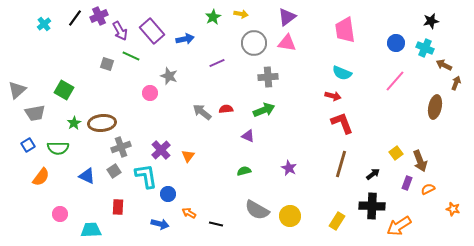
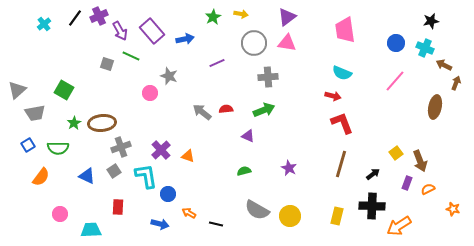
orange triangle at (188, 156): rotated 48 degrees counterclockwise
yellow rectangle at (337, 221): moved 5 px up; rotated 18 degrees counterclockwise
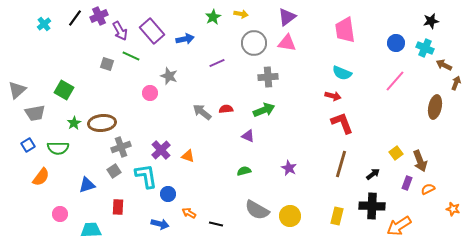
blue triangle at (87, 176): moved 9 px down; rotated 42 degrees counterclockwise
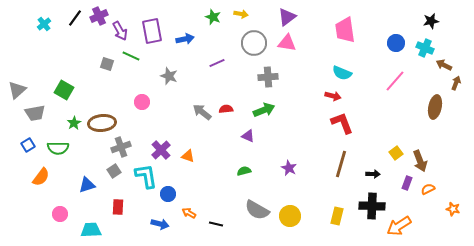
green star at (213, 17): rotated 21 degrees counterclockwise
purple rectangle at (152, 31): rotated 30 degrees clockwise
pink circle at (150, 93): moved 8 px left, 9 px down
black arrow at (373, 174): rotated 40 degrees clockwise
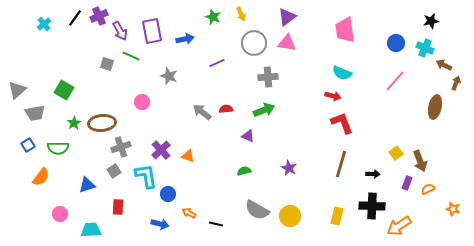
yellow arrow at (241, 14): rotated 56 degrees clockwise
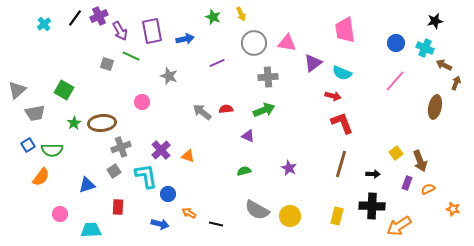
purple triangle at (287, 17): moved 26 px right, 46 px down
black star at (431, 21): moved 4 px right
green semicircle at (58, 148): moved 6 px left, 2 px down
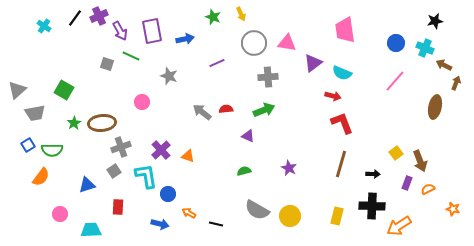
cyan cross at (44, 24): moved 2 px down; rotated 16 degrees counterclockwise
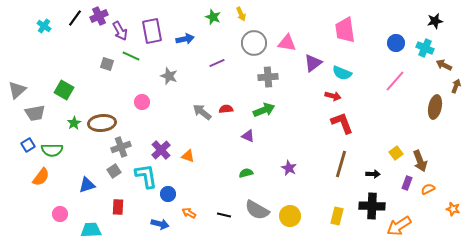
brown arrow at (456, 83): moved 3 px down
green semicircle at (244, 171): moved 2 px right, 2 px down
black line at (216, 224): moved 8 px right, 9 px up
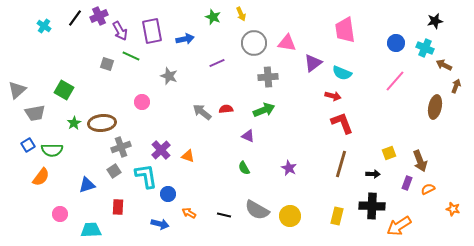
yellow square at (396, 153): moved 7 px left; rotated 16 degrees clockwise
green semicircle at (246, 173): moved 2 px left, 5 px up; rotated 104 degrees counterclockwise
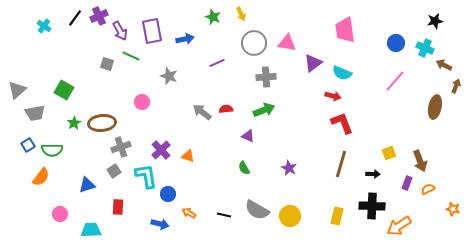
gray cross at (268, 77): moved 2 px left
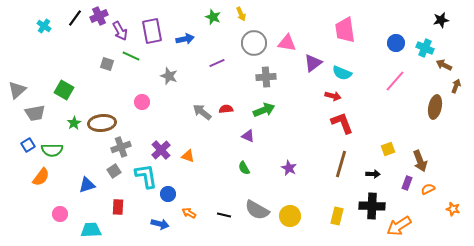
black star at (435, 21): moved 6 px right, 1 px up
yellow square at (389, 153): moved 1 px left, 4 px up
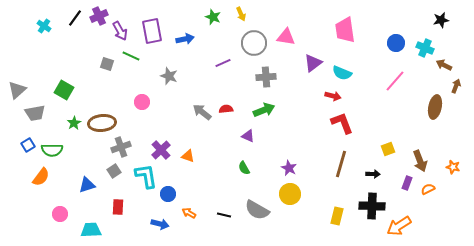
pink triangle at (287, 43): moved 1 px left, 6 px up
purple line at (217, 63): moved 6 px right
orange star at (453, 209): moved 42 px up
yellow circle at (290, 216): moved 22 px up
